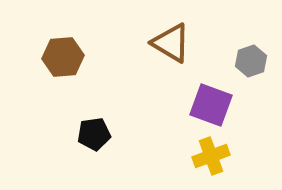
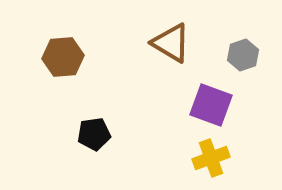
gray hexagon: moved 8 px left, 6 px up
yellow cross: moved 2 px down
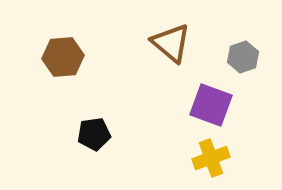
brown triangle: rotated 9 degrees clockwise
gray hexagon: moved 2 px down
